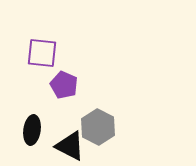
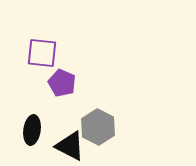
purple pentagon: moved 2 px left, 2 px up
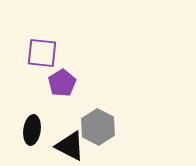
purple pentagon: rotated 16 degrees clockwise
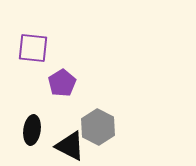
purple square: moved 9 px left, 5 px up
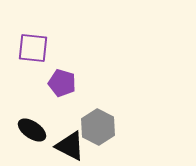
purple pentagon: rotated 24 degrees counterclockwise
black ellipse: rotated 64 degrees counterclockwise
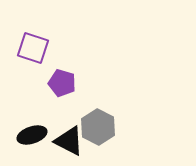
purple square: rotated 12 degrees clockwise
black ellipse: moved 5 px down; rotated 52 degrees counterclockwise
black triangle: moved 1 px left, 5 px up
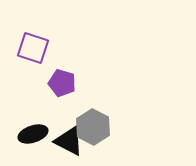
gray hexagon: moved 5 px left
black ellipse: moved 1 px right, 1 px up
